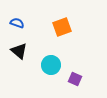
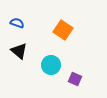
orange square: moved 1 px right, 3 px down; rotated 36 degrees counterclockwise
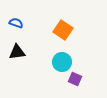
blue semicircle: moved 1 px left
black triangle: moved 2 px left, 1 px down; rotated 48 degrees counterclockwise
cyan circle: moved 11 px right, 3 px up
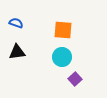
orange square: rotated 30 degrees counterclockwise
cyan circle: moved 5 px up
purple square: rotated 24 degrees clockwise
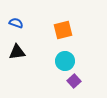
orange square: rotated 18 degrees counterclockwise
cyan circle: moved 3 px right, 4 px down
purple square: moved 1 px left, 2 px down
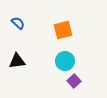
blue semicircle: moved 2 px right; rotated 24 degrees clockwise
black triangle: moved 9 px down
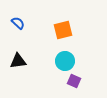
black triangle: moved 1 px right
purple square: rotated 24 degrees counterclockwise
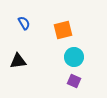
blue semicircle: moved 6 px right; rotated 16 degrees clockwise
cyan circle: moved 9 px right, 4 px up
